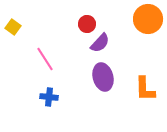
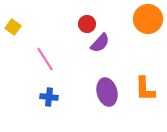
purple ellipse: moved 4 px right, 15 px down
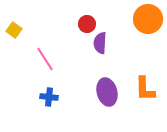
yellow square: moved 1 px right, 3 px down
purple semicircle: rotated 140 degrees clockwise
